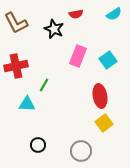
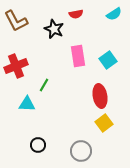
brown L-shape: moved 2 px up
pink rectangle: rotated 30 degrees counterclockwise
red cross: rotated 10 degrees counterclockwise
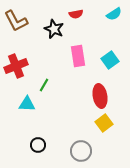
cyan square: moved 2 px right
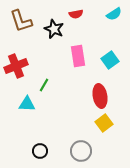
brown L-shape: moved 5 px right; rotated 10 degrees clockwise
black circle: moved 2 px right, 6 px down
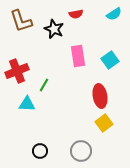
red cross: moved 1 px right, 5 px down
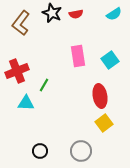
brown L-shape: moved 2 px down; rotated 55 degrees clockwise
black star: moved 2 px left, 16 px up
cyan triangle: moved 1 px left, 1 px up
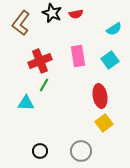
cyan semicircle: moved 15 px down
red cross: moved 23 px right, 10 px up
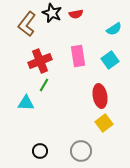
brown L-shape: moved 6 px right, 1 px down
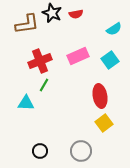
brown L-shape: rotated 135 degrees counterclockwise
pink rectangle: rotated 75 degrees clockwise
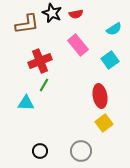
pink rectangle: moved 11 px up; rotated 75 degrees clockwise
